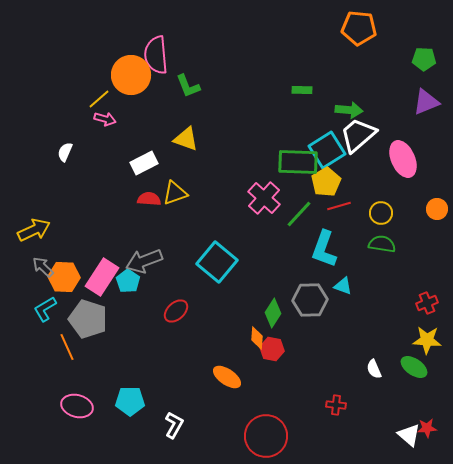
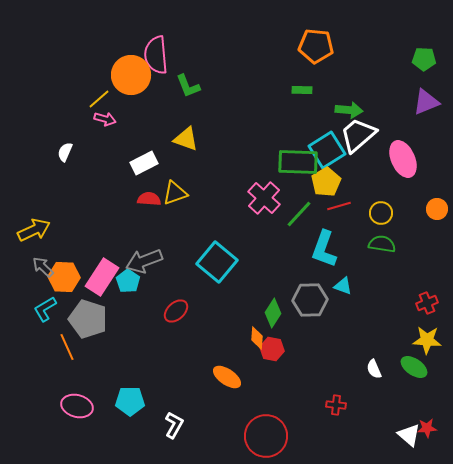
orange pentagon at (359, 28): moved 43 px left, 18 px down
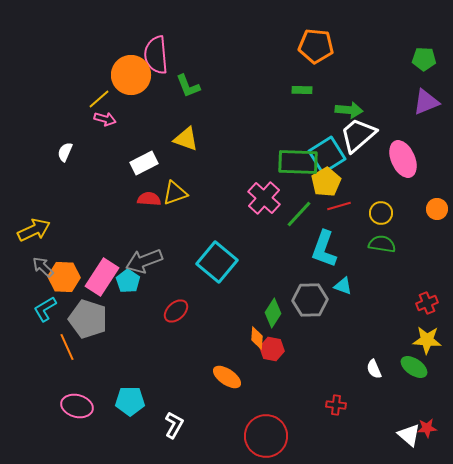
cyan square at (327, 150): moved 5 px down
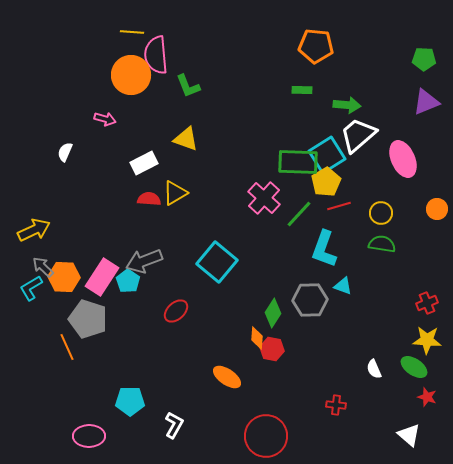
yellow line at (99, 99): moved 33 px right, 67 px up; rotated 45 degrees clockwise
green arrow at (349, 110): moved 2 px left, 5 px up
yellow triangle at (175, 193): rotated 12 degrees counterclockwise
cyan L-shape at (45, 309): moved 14 px left, 21 px up
pink ellipse at (77, 406): moved 12 px right, 30 px down; rotated 16 degrees counterclockwise
red star at (427, 428): moved 31 px up; rotated 24 degrees clockwise
